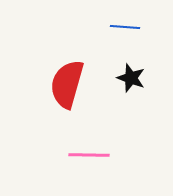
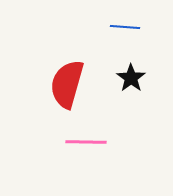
black star: rotated 16 degrees clockwise
pink line: moved 3 px left, 13 px up
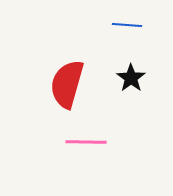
blue line: moved 2 px right, 2 px up
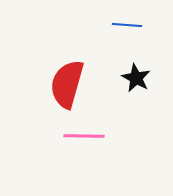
black star: moved 5 px right; rotated 8 degrees counterclockwise
pink line: moved 2 px left, 6 px up
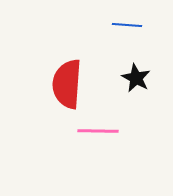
red semicircle: rotated 12 degrees counterclockwise
pink line: moved 14 px right, 5 px up
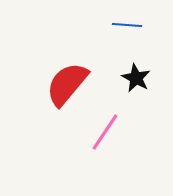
red semicircle: rotated 36 degrees clockwise
pink line: moved 7 px right, 1 px down; rotated 57 degrees counterclockwise
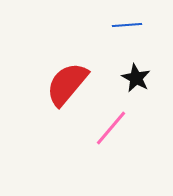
blue line: rotated 8 degrees counterclockwise
pink line: moved 6 px right, 4 px up; rotated 6 degrees clockwise
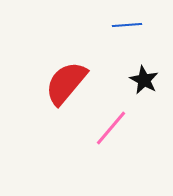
black star: moved 8 px right, 2 px down
red semicircle: moved 1 px left, 1 px up
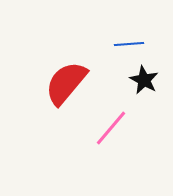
blue line: moved 2 px right, 19 px down
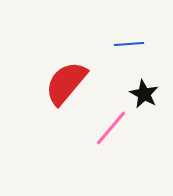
black star: moved 14 px down
